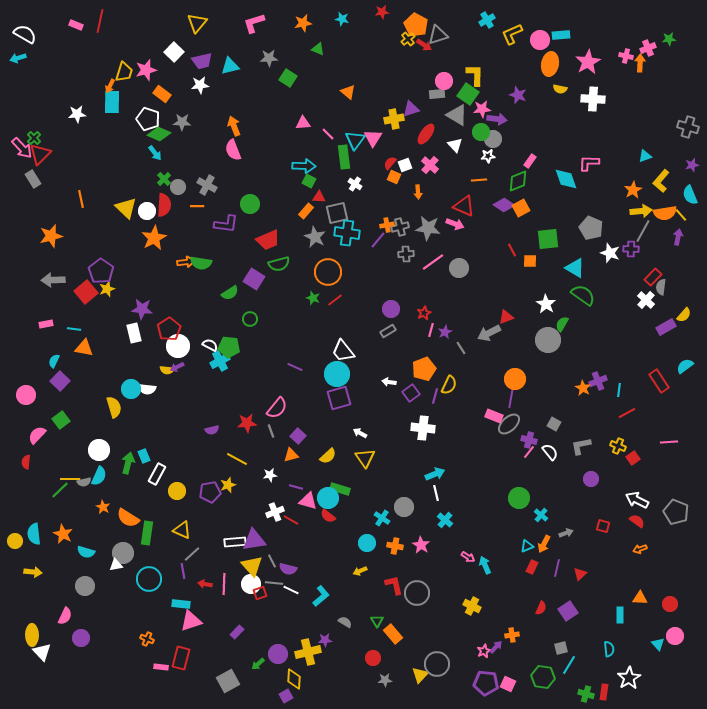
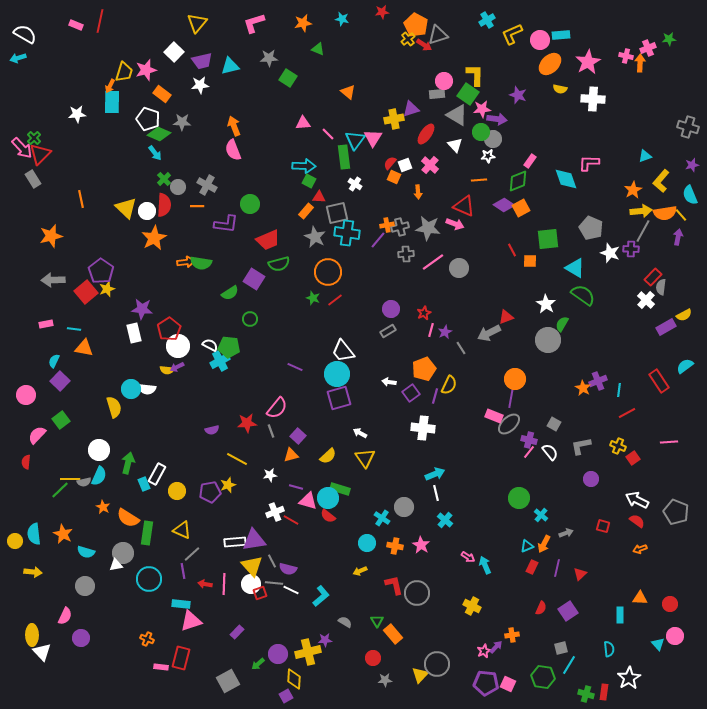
orange ellipse at (550, 64): rotated 35 degrees clockwise
yellow semicircle at (684, 315): rotated 21 degrees clockwise
cyan rectangle at (144, 456): moved 28 px down
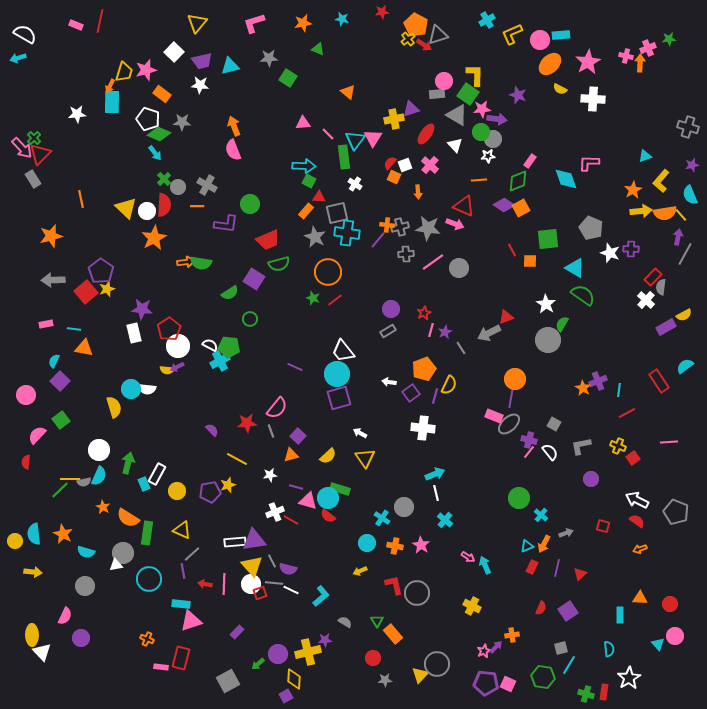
white star at (200, 85): rotated 12 degrees clockwise
yellow semicircle at (560, 89): rotated 16 degrees clockwise
orange cross at (387, 225): rotated 16 degrees clockwise
gray line at (643, 231): moved 42 px right, 23 px down
purple semicircle at (212, 430): rotated 120 degrees counterclockwise
